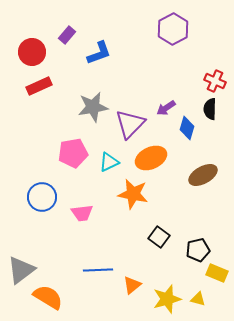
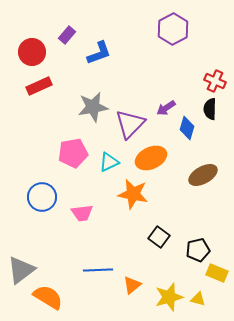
yellow star: moved 2 px right, 2 px up
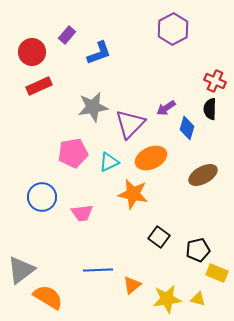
yellow star: moved 2 px left, 2 px down; rotated 8 degrees clockwise
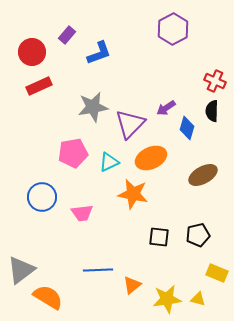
black semicircle: moved 2 px right, 2 px down
black square: rotated 30 degrees counterclockwise
black pentagon: moved 15 px up
